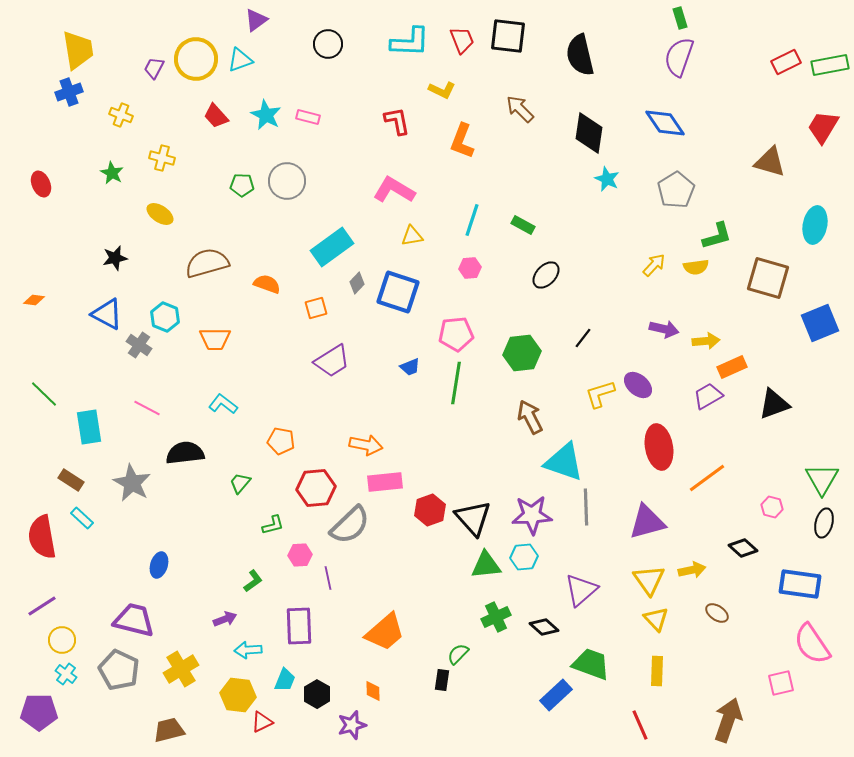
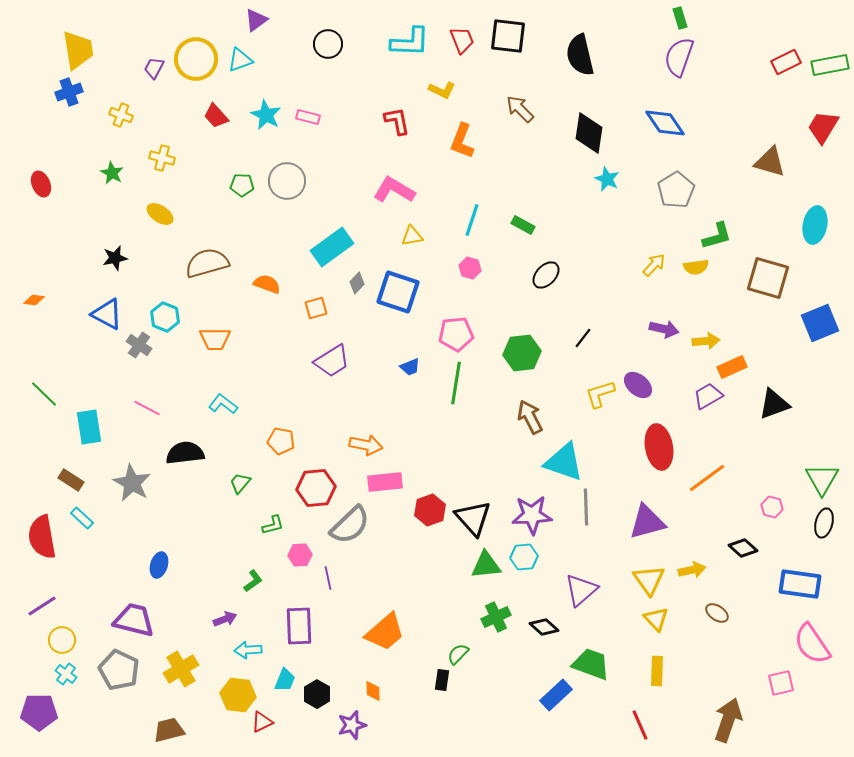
pink hexagon at (470, 268): rotated 20 degrees clockwise
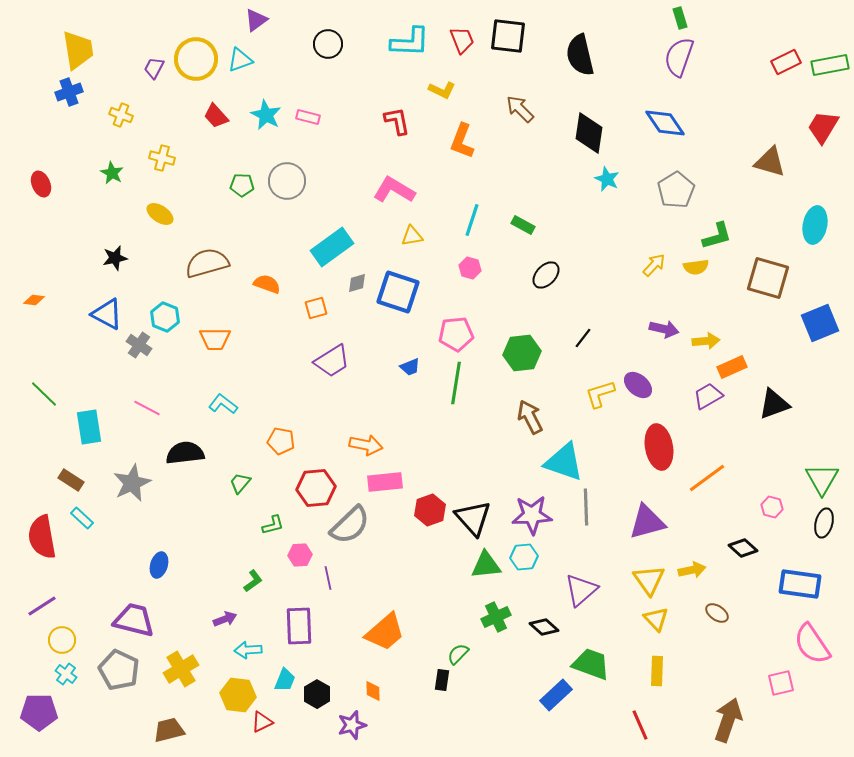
gray diamond at (357, 283): rotated 30 degrees clockwise
gray star at (132, 483): rotated 18 degrees clockwise
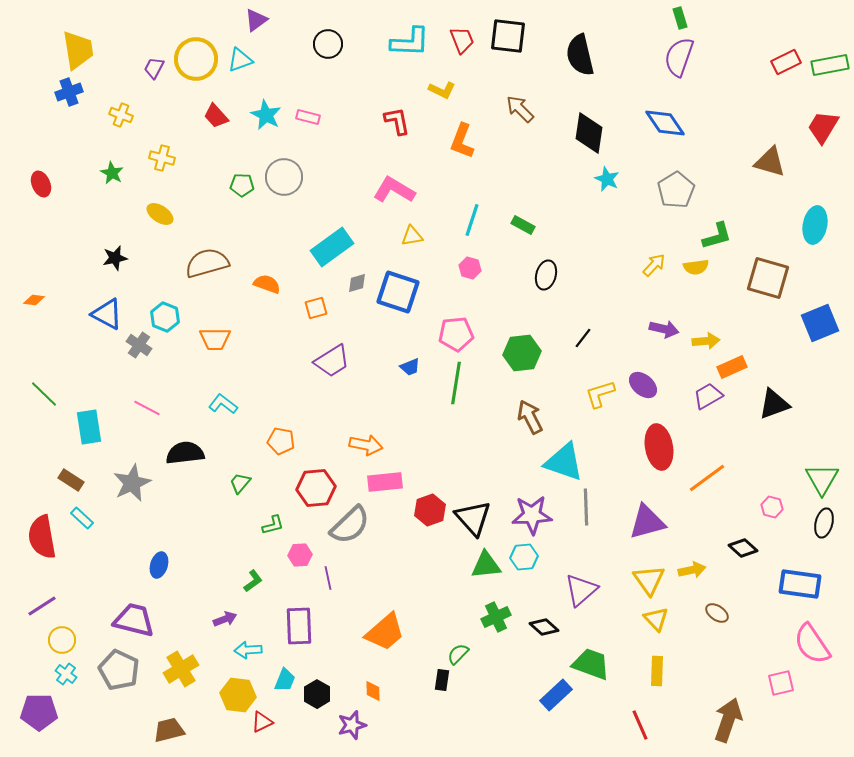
gray circle at (287, 181): moved 3 px left, 4 px up
black ellipse at (546, 275): rotated 28 degrees counterclockwise
purple ellipse at (638, 385): moved 5 px right
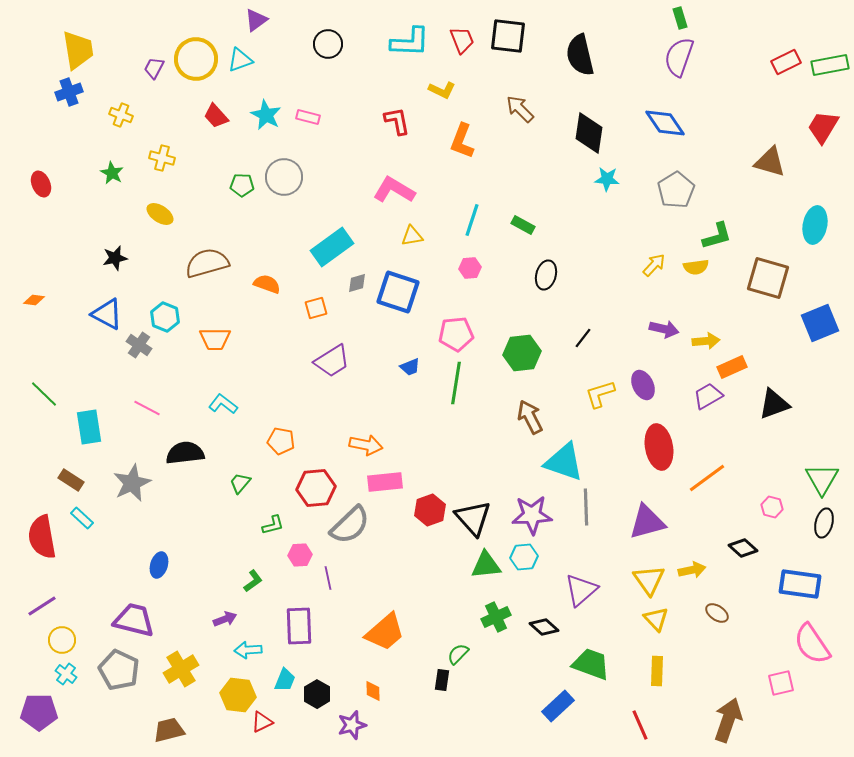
cyan star at (607, 179): rotated 20 degrees counterclockwise
pink hexagon at (470, 268): rotated 20 degrees counterclockwise
purple ellipse at (643, 385): rotated 24 degrees clockwise
blue rectangle at (556, 695): moved 2 px right, 11 px down
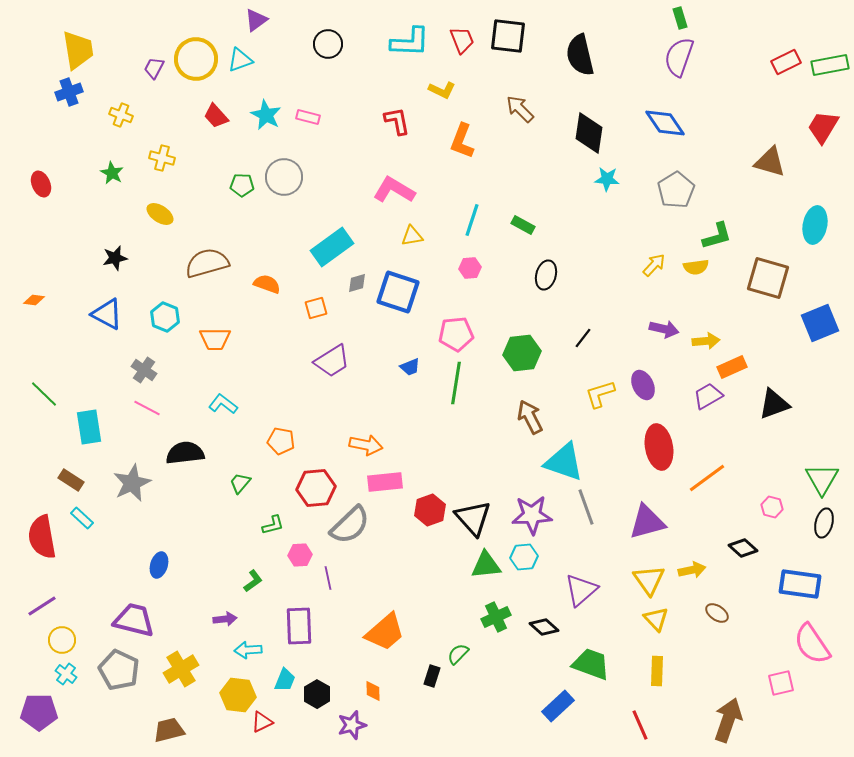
gray cross at (139, 345): moved 5 px right, 25 px down
gray line at (586, 507): rotated 18 degrees counterclockwise
purple arrow at (225, 619): rotated 15 degrees clockwise
black rectangle at (442, 680): moved 10 px left, 4 px up; rotated 10 degrees clockwise
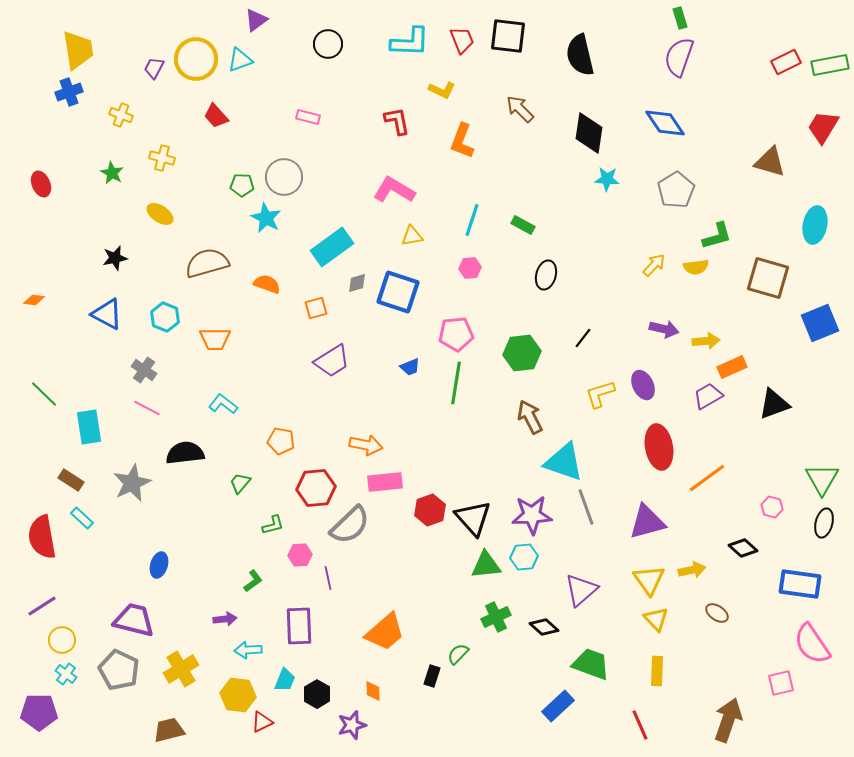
cyan star at (266, 115): moved 103 px down
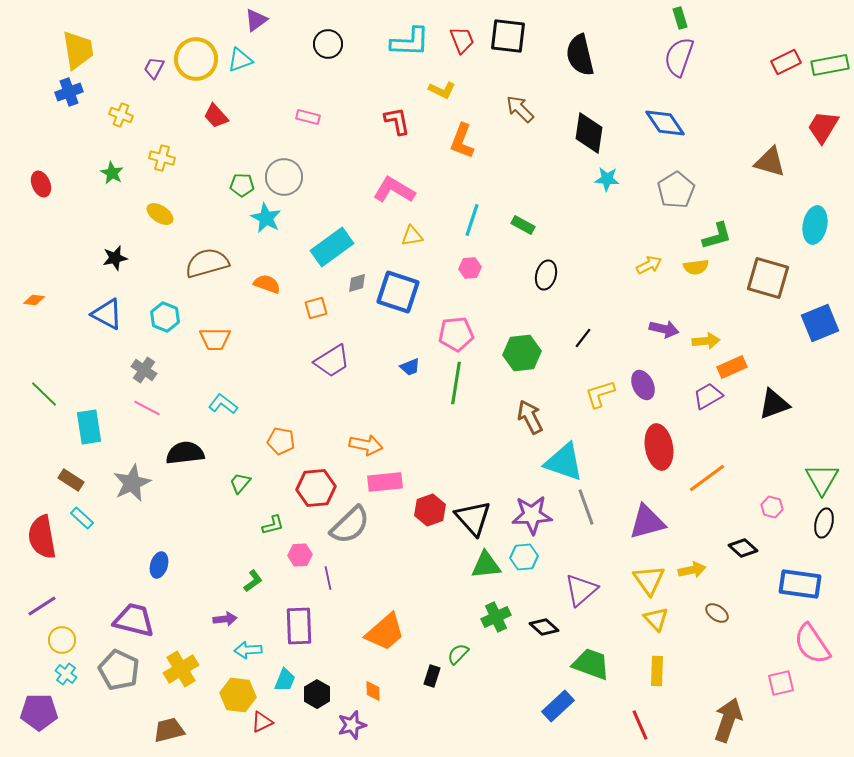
yellow arrow at (654, 265): moved 5 px left; rotated 20 degrees clockwise
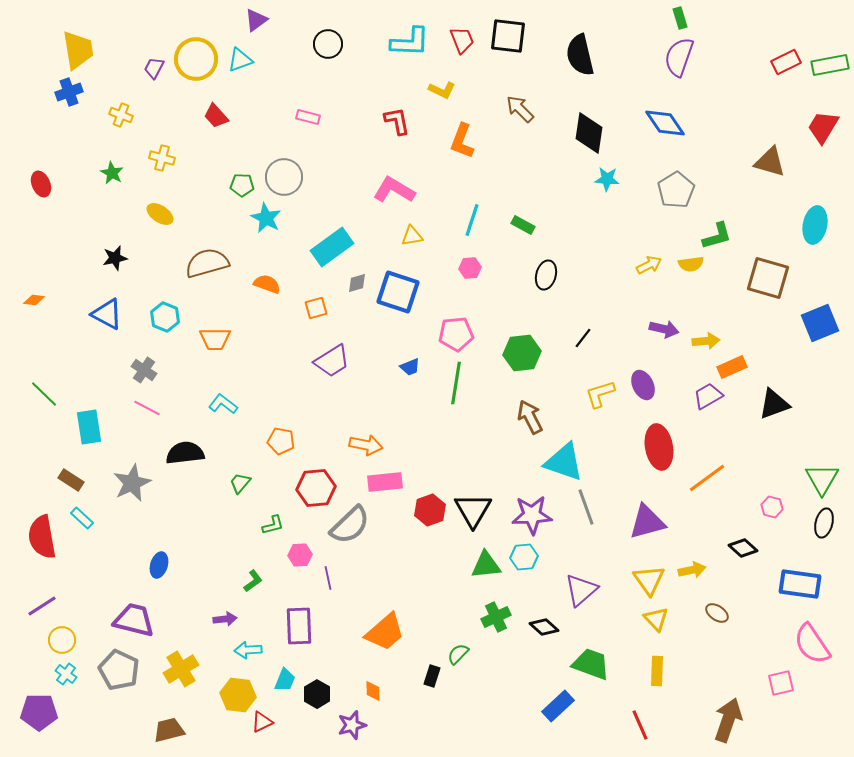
yellow semicircle at (696, 267): moved 5 px left, 3 px up
black triangle at (473, 518): moved 8 px up; rotated 12 degrees clockwise
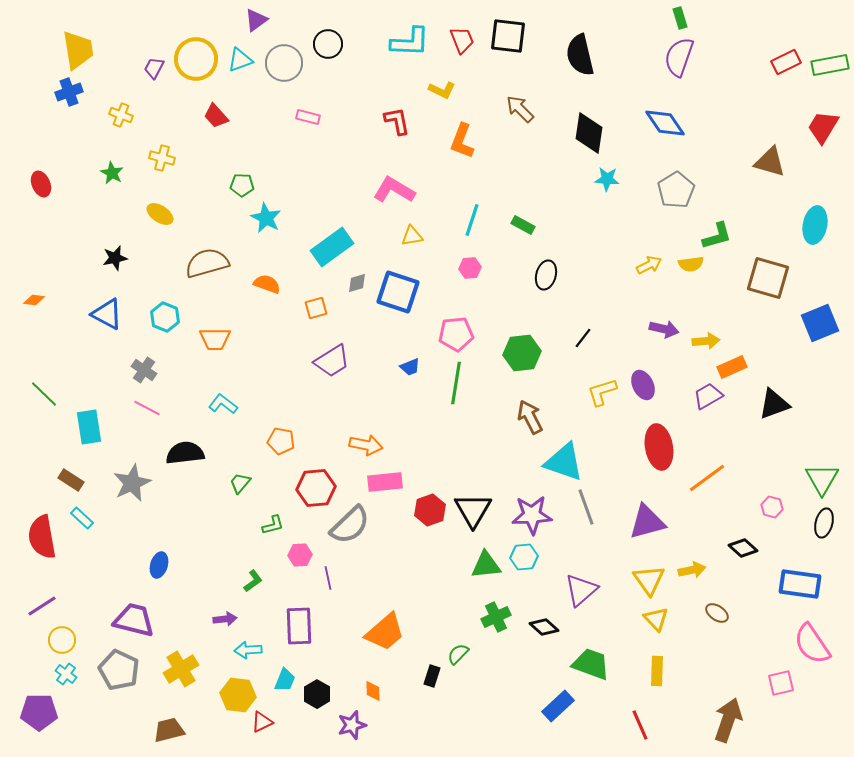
gray circle at (284, 177): moved 114 px up
yellow L-shape at (600, 394): moved 2 px right, 2 px up
